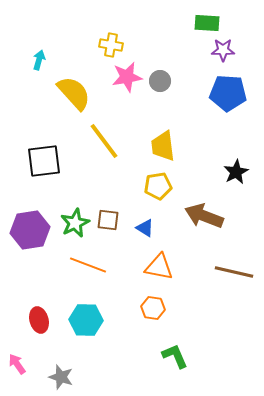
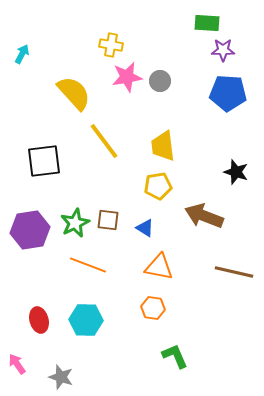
cyan arrow: moved 17 px left, 6 px up; rotated 12 degrees clockwise
black star: rotated 25 degrees counterclockwise
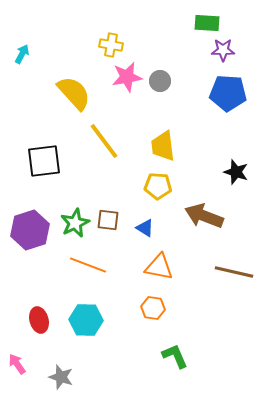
yellow pentagon: rotated 12 degrees clockwise
purple hexagon: rotated 9 degrees counterclockwise
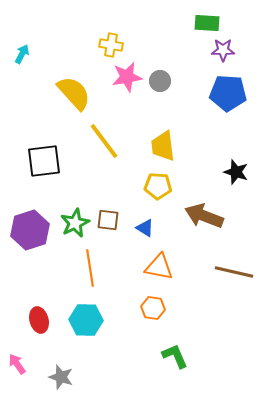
orange line: moved 2 px right, 3 px down; rotated 60 degrees clockwise
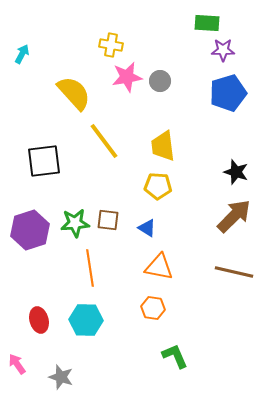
blue pentagon: rotated 21 degrees counterclockwise
brown arrow: moved 30 px right; rotated 114 degrees clockwise
green star: rotated 20 degrees clockwise
blue triangle: moved 2 px right
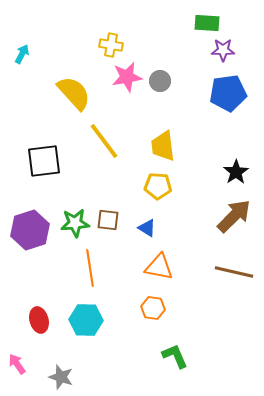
blue pentagon: rotated 9 degrees clockwise
black star: rotated 20 degrees clockwise
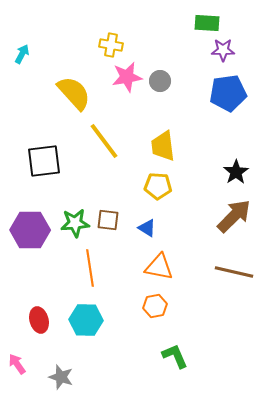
purple hexagon: rotated 18 degrees clockwise
orange hexagon: moved 2 px right, 2 px up; rotated 20 degrees counterclockwise
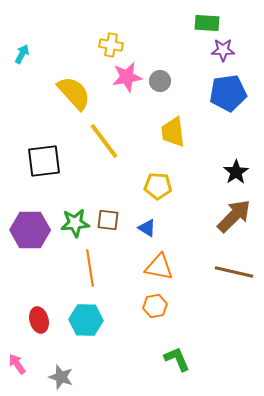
yellow trapezoid: moved 10 px right, 14 px up
green L-shape: moved 2 px right, 3 px down
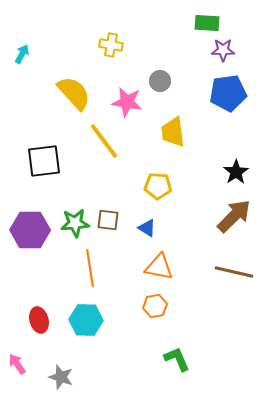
pink star: moved 25 px down; rotated 20 degrees clockwise
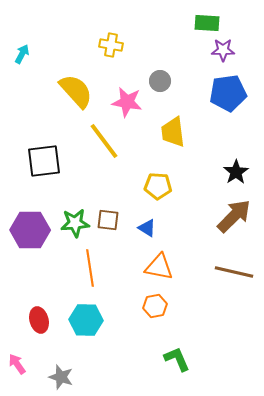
yellow semicircle: moved 2 px right, 2 px up
